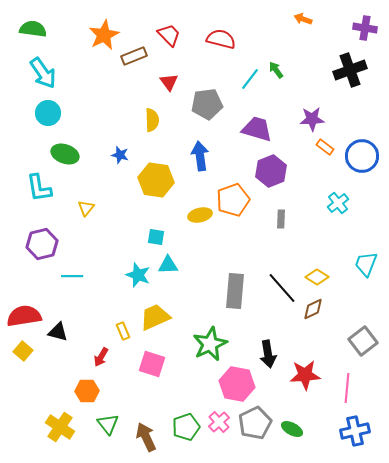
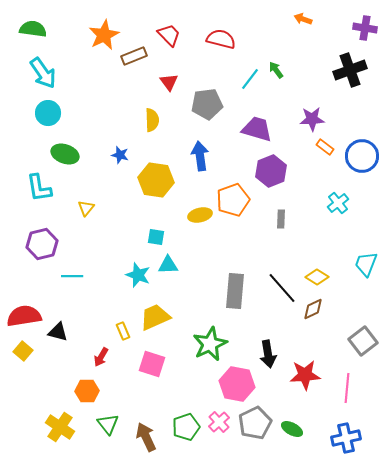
blue cross at (355, 431): moved 9 px left, 7 px down
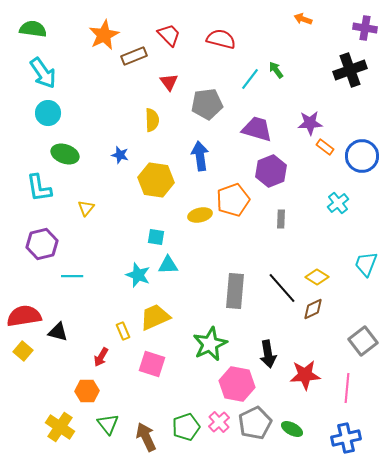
purple star at (312, 119): moved 2 px left, 4 px down
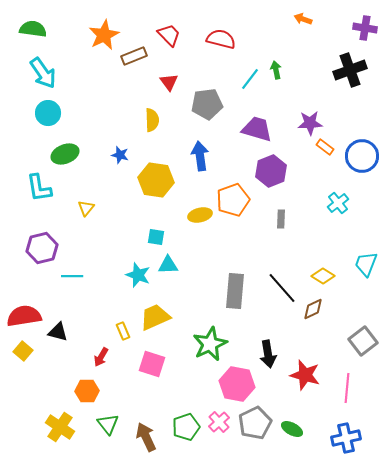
green arrow at (276, 70): rotated 24 degrees clockwise
green ellipse at (65, 154): rotated 40 degrees counterclockwise
purple hexagon at (42, 244): moved 4 px down
yellow diamond at (317, 277): moved 6 px right, 1 px up
red star at (305, 375): rotated 20 degrees clockwise
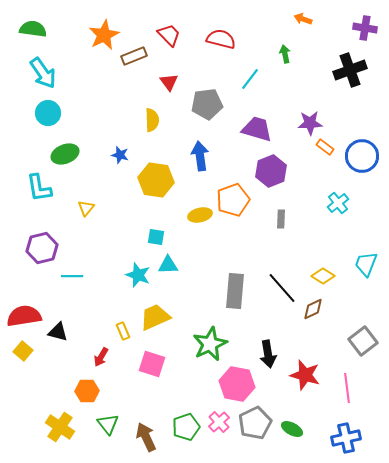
green arrow at (276, 70): moved 9 px right, 16 px up
pink line at (347, 388): rotated 12 degrees counterclockwise
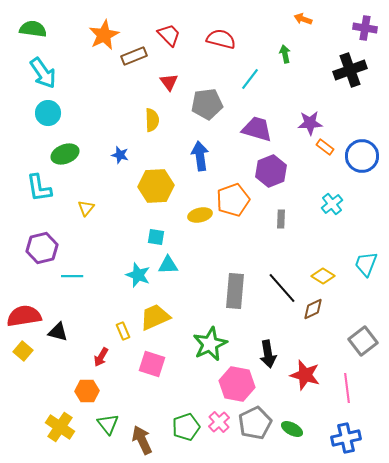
yellow hexagon at (156, 180): moved 6 px down; rotated 12 degrees counterclockwise
cyan cross at (338, 203): moved 6 px left, 1 px down
brown arrow at (146, 437): moved 4 px left, 3 px down
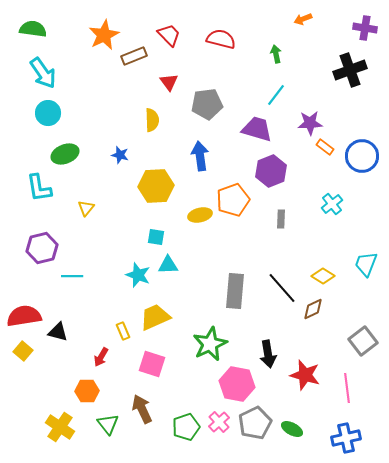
orange arrow at (303, 19): rotated 42 degrees counterclockwise
green arrow at (285, 54): moved 9 px left
cyan line at (250, 79): moved 26 px right, 16 px down
brown arrow at (142, 440): moved 31 px up
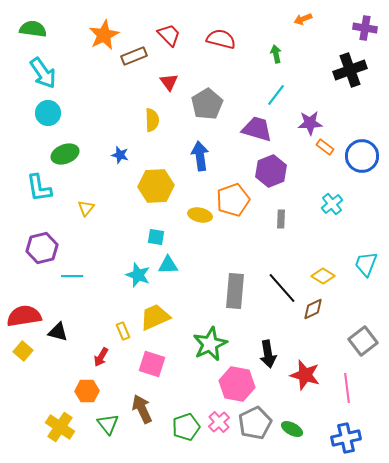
gray pentagon at (207, 104): rotated 24 degrees counterclockwise
yellow ellipse at (200, 215): rotated 25 degrees clockwise
